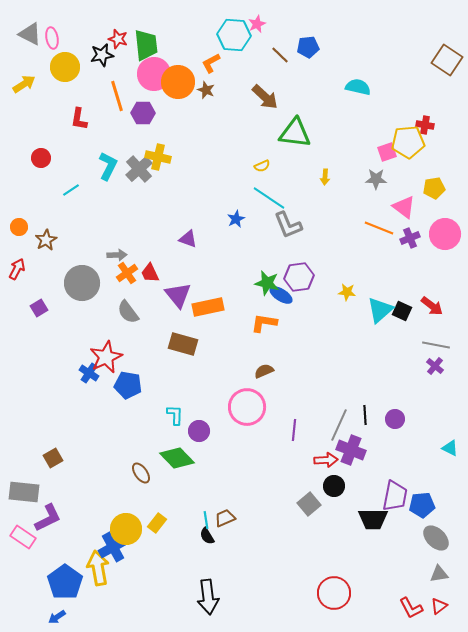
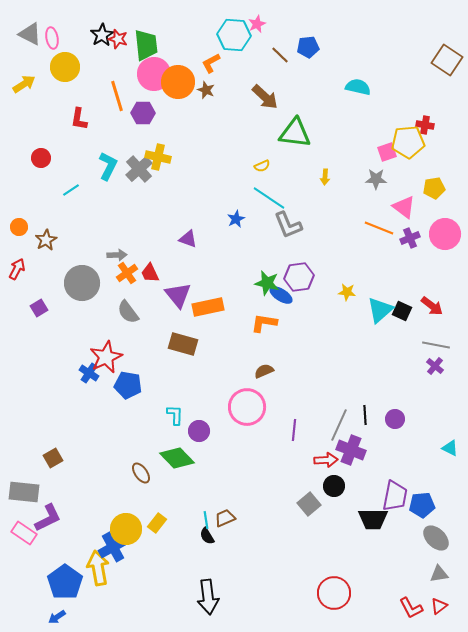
black star at (102, 55): moved 20 px up; rotated 20 degrees counterclockwise
pink rectangle at (23, 537): moved 1 px right, 4 px up
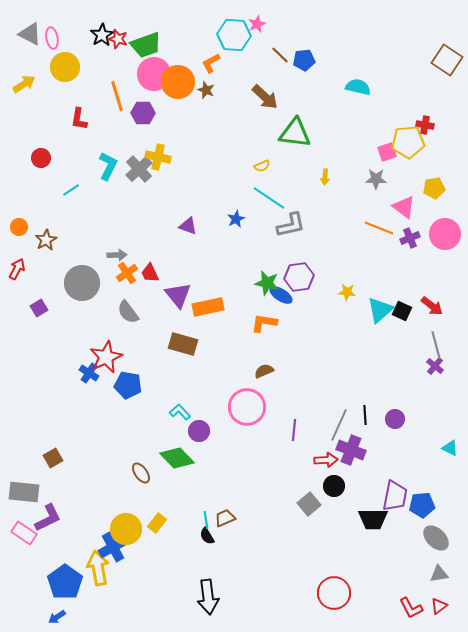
green trapezoid at (146, 45): rotated 76 degrees clockwise
blue pentagon at (308, 47): moved 4 px left, 13 px down
gray L-shape at (288, 225): moved 3 px right; rotated 80 degrees counterclockwise
purple triangle at (188, 239): moved 13 px up
gray line at (436, 345): rotated 64 degrees clockwise
cyan L-shape at (175, 415): moved 5 px right, 3 px up; rotated 45 degrees counterclockwise
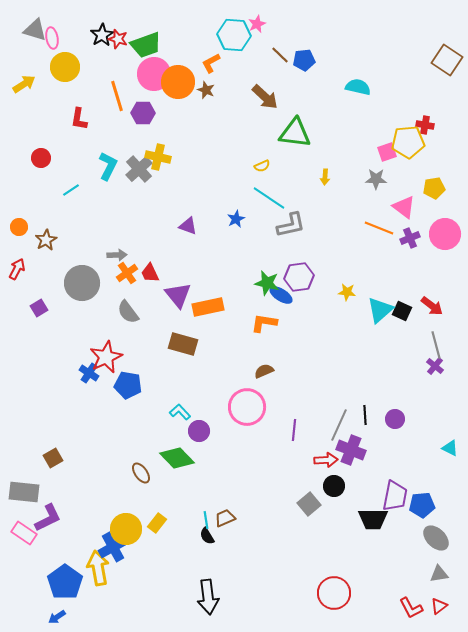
gray triangle at (30, 34): moved 5 px right, 4 px up; rotated 10 degrees counterclockwise
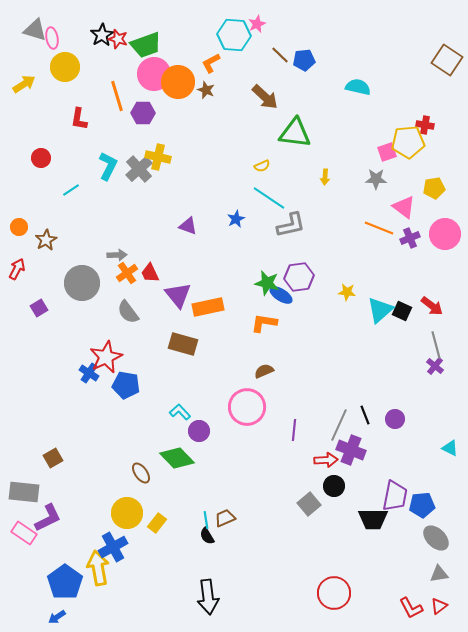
blue pentagon at (128, 385): moved 2 px left
black line at (365, 415): rotated 18 degrees counterclockwise
yellow circle at (126, 529): moved 1 px right, 16 px up
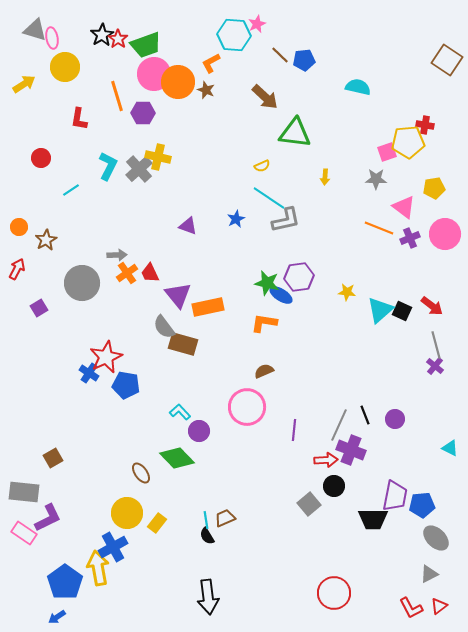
red star at (118, 39): rotated 18 degrees clockwise
gray L-shape at (291, 225): moved 5 px left, 5 px up
gray semicircle at (128, 312): moved 36 px right, 15 px down
gray triangle at (439, 574): moved 10 px left; rotated 18 degrees counterclockwise
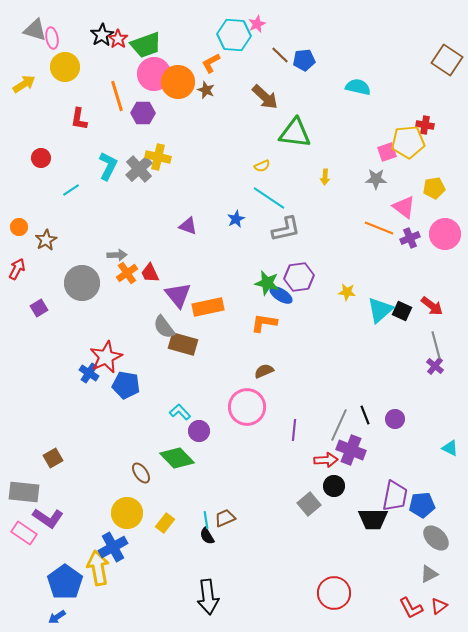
gray L-shape at (286, 220): moved 9 px down
purple L-shape at (48, 518): rotated 60 degrees clockwise
yellow rectangle at (157, 523): moved 8 px right
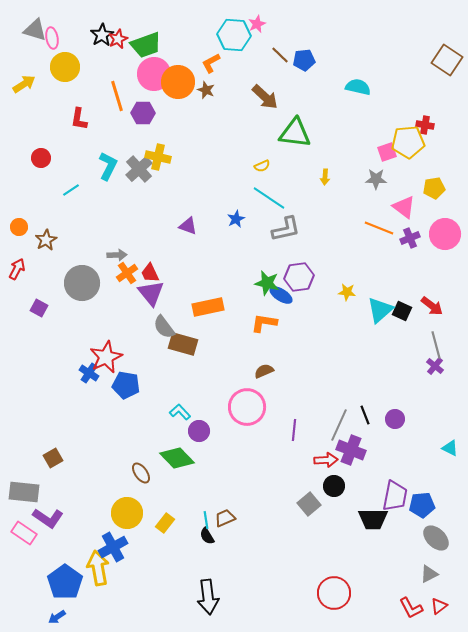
red star at (118, 39): rotated 12 degrees clockwise
purple triangle at (178, 295): moved 27 px left, 2 px up
purple square at (39, 308): rotated 30 degrees counterclockwise
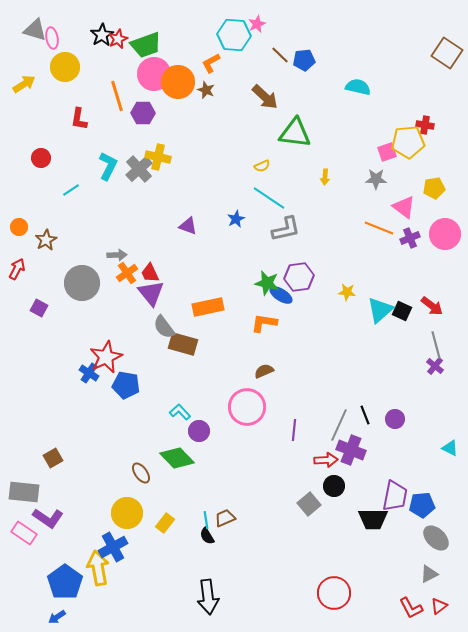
brown square at (447, 60): moved 7 px up
